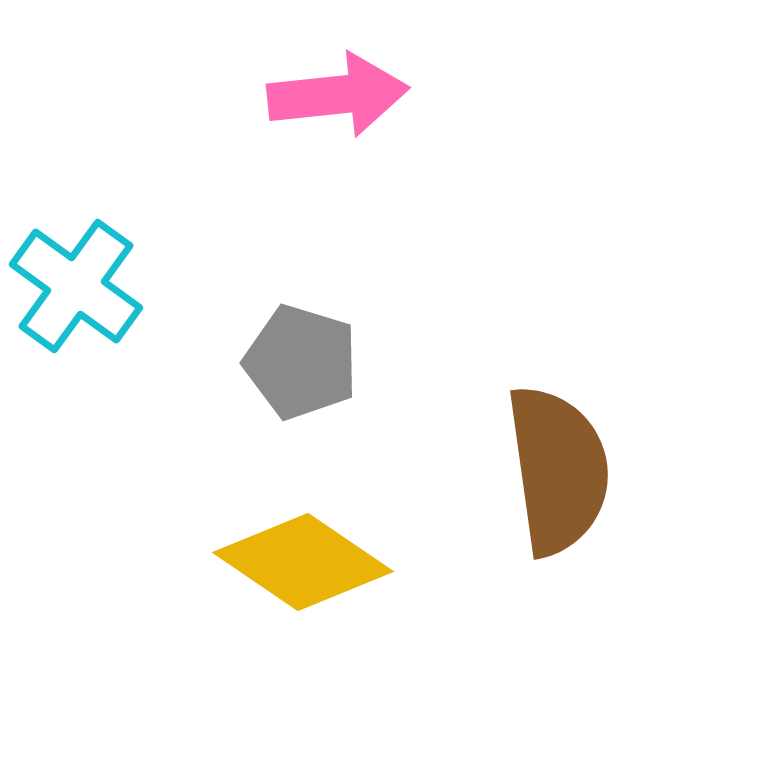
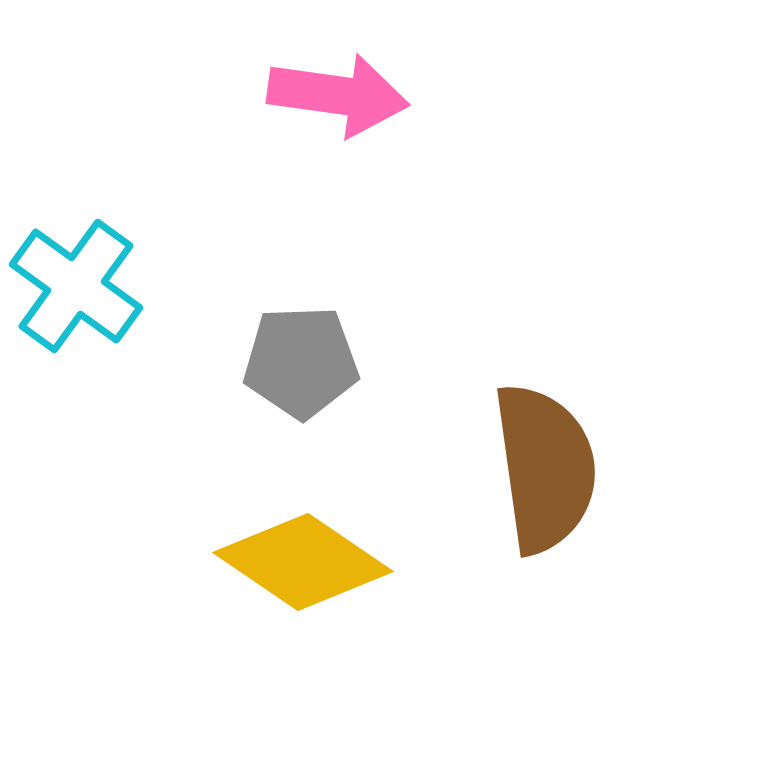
pink arrow: rotated 14 degrees clockwise
gray pentagon: rotated 19 degrees counterclockwise
brown semicircle: moved 13 px left, 2 px up
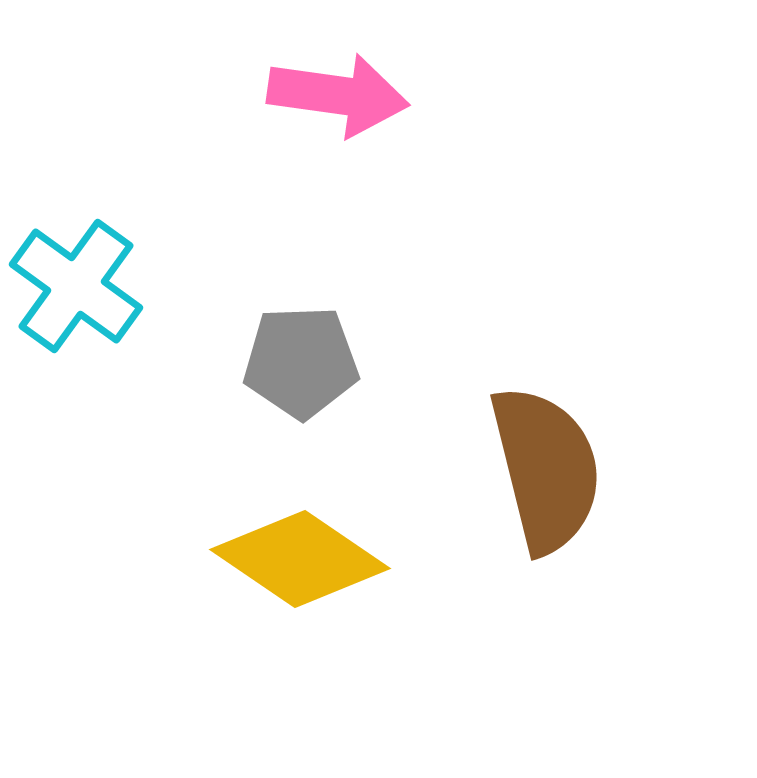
brown semicircle: moved 1 px right, 1 px down; rotated 6 degrees counterclockwise
yellow diamond: moved 3 px left, 3 px up
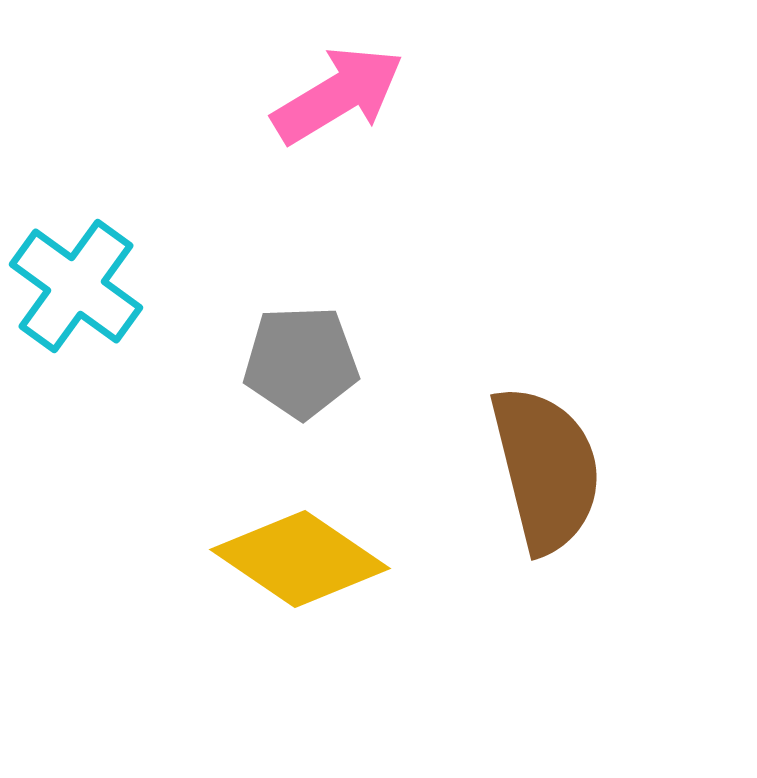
pink arrow: rotated 39 degrees counterclockwise
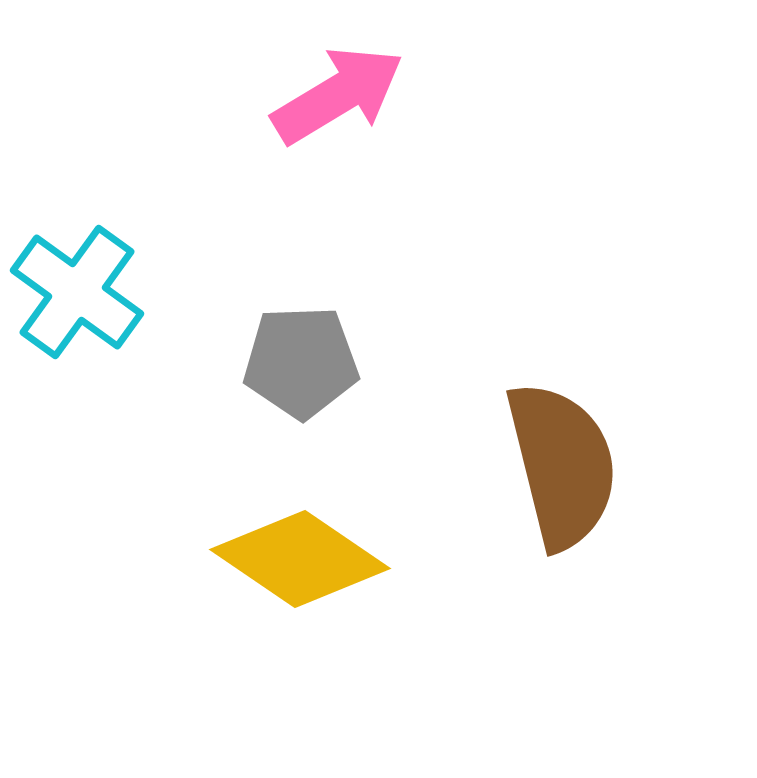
cyan cross: moved 1 px right, 6 px down
brown semicircle: moved 16 px right, 4 px up
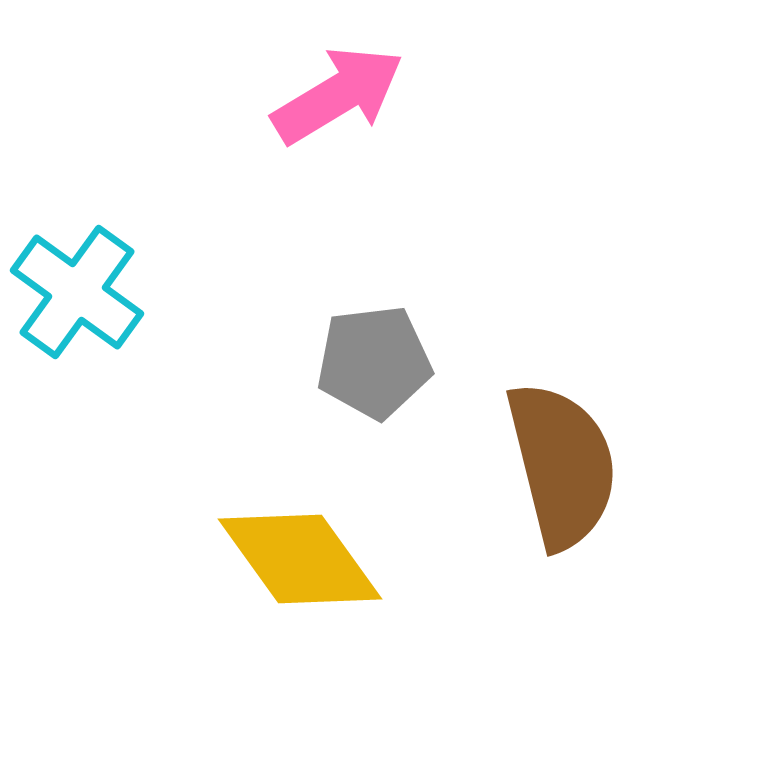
gray pentagon: moved 73 px right; rotated 5 degrees counterclockwise
yellow diamond: rotated 20 degrees clockwise
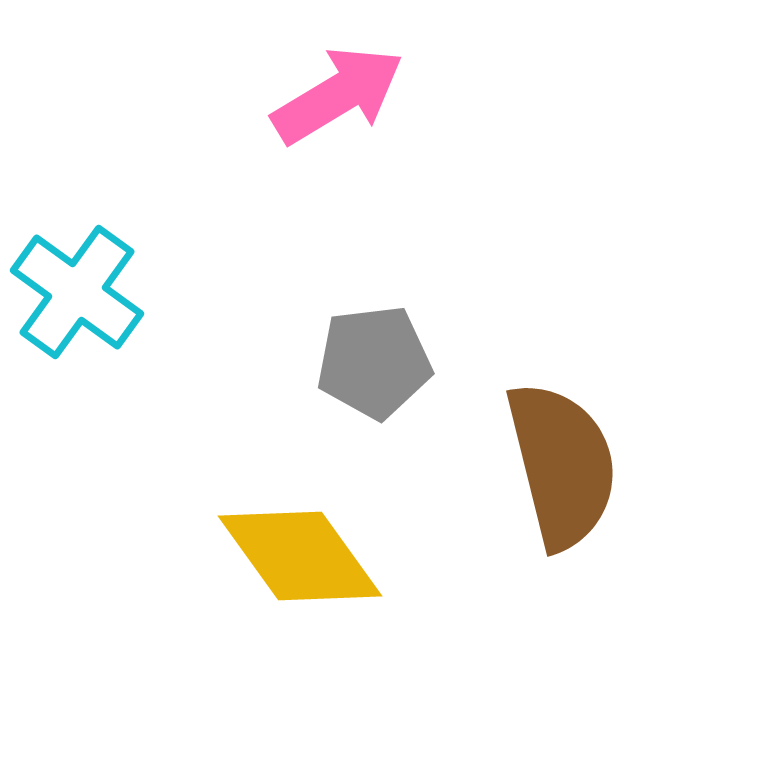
yellow diamond: moved 3 px up
